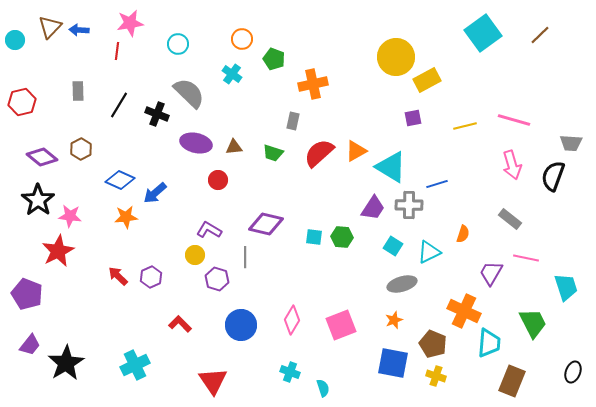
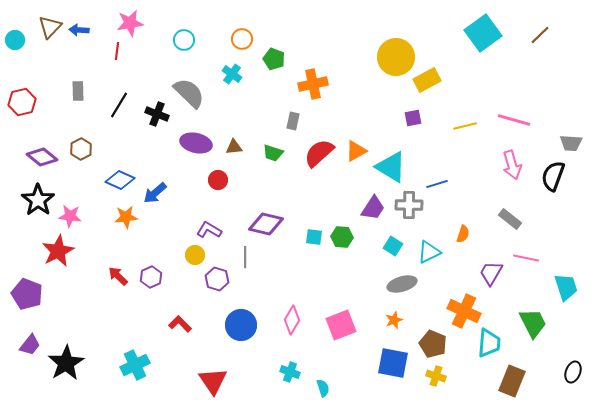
cyan circle at (178, 44): moved 6 px right, 4 px up
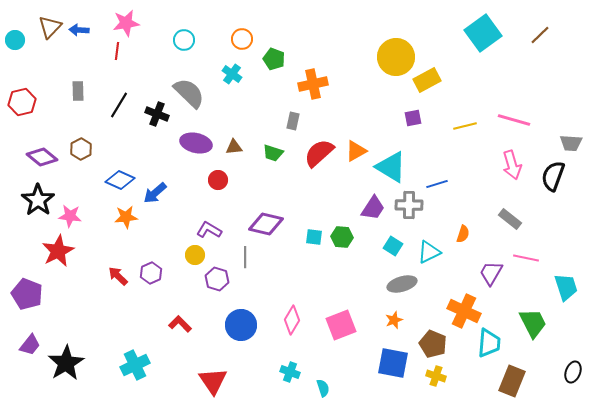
pink star at (130, 23): moved 4 px left
purple hexagon at (151, 277): moved 4 px up
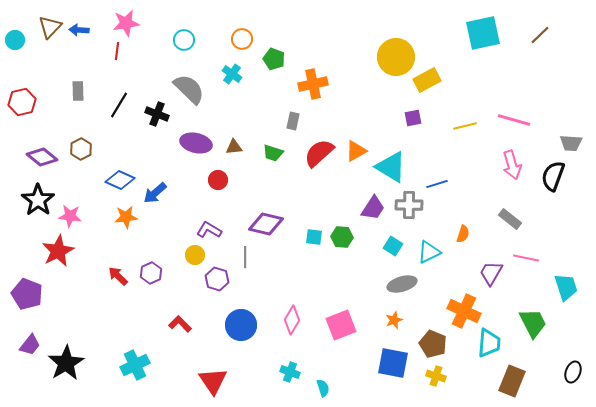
cyan square at (483, 33): rotated 24 degrees clockwise
gray semicircle at (189, 93): moved 4 px up
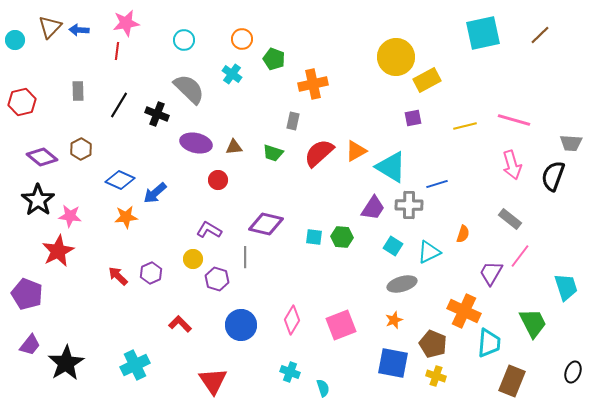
yellow circle at (195, 255): moved 2 px left, 4 px down
pink line at (526, 258): moved 6 px left, 2 px up; rotated 65 degrees counterclockwise
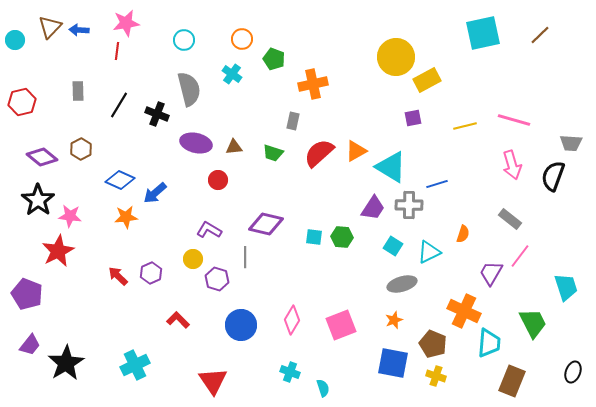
gray semicircle at (189, 89): rotated 32 degrees clockwise
red L-shape at (180, 324): moved 2 px left, 4 px up
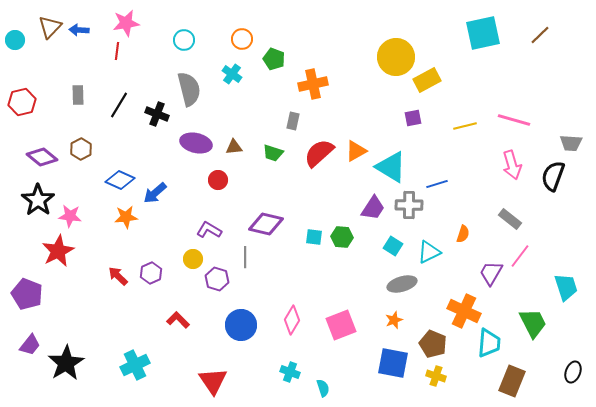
gray rectangle at (78, 91): moved 4 px down
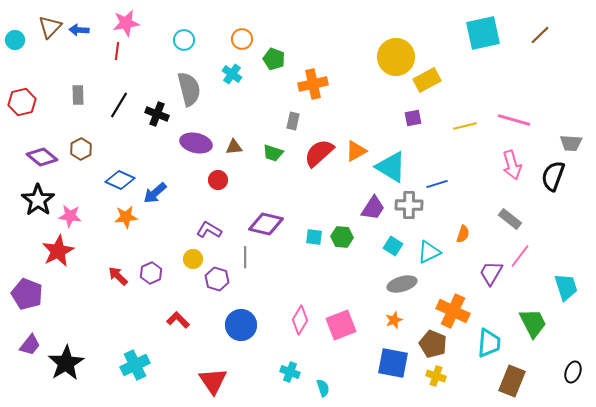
orange cross at (464, 311): moved 11 px left
pink diamond at (292, 320): moved 8 px right
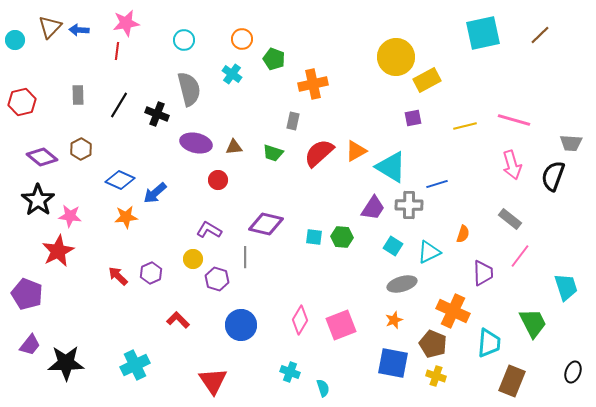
purple trapezoid at (491, 273): moved 8 px left; rotated 148 degrees clockwise
black star at (66, 363): rotated 30 degrees clockwise
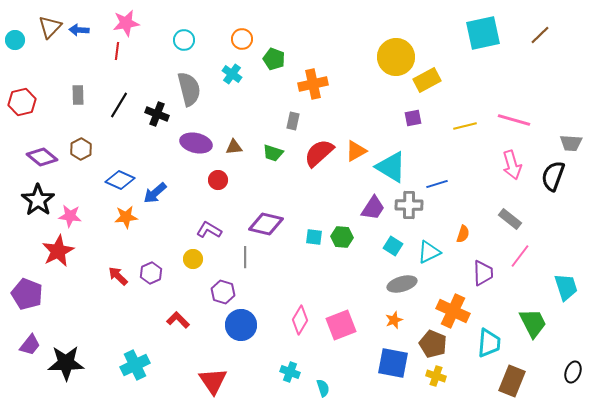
purple hexagon at (217, 279): moved 6 px right, 13 px down
